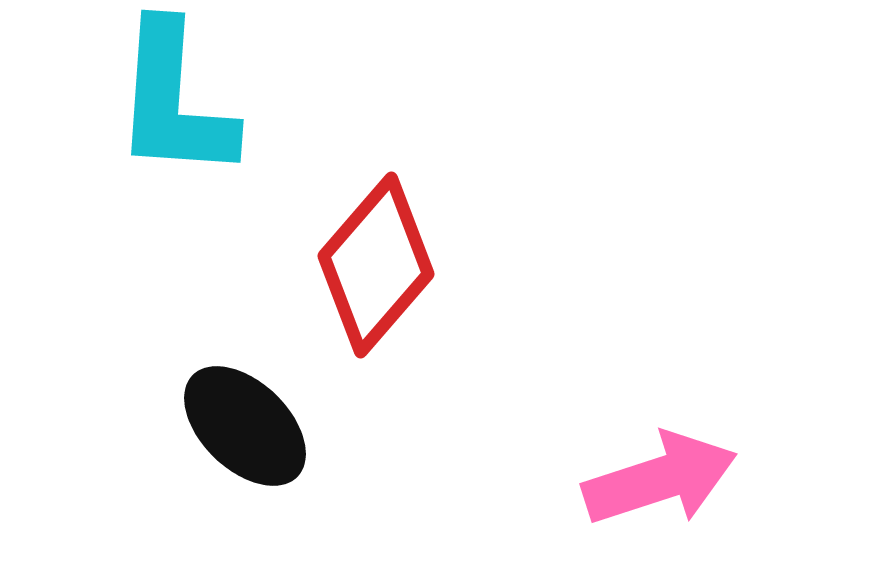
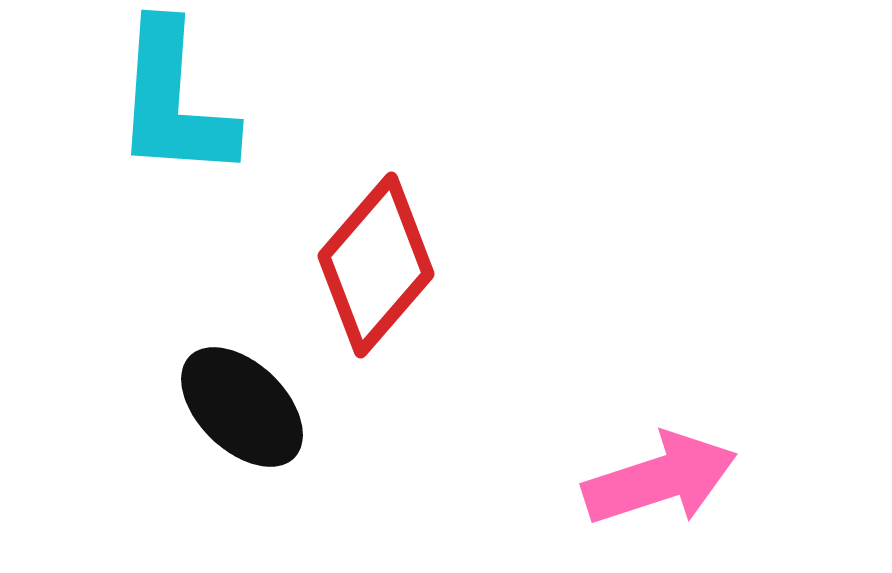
black ellipse: moved 3 px left, 19 px up
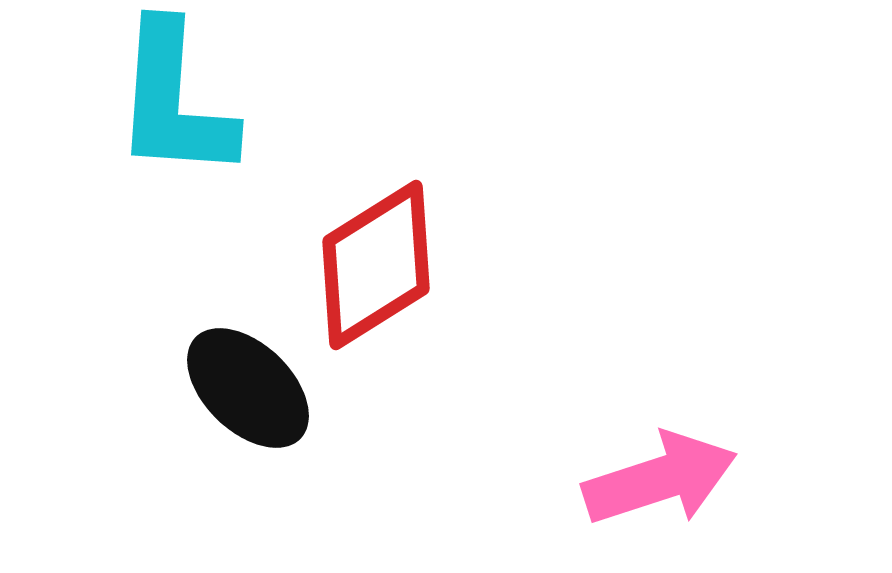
red diamond: rotated 17 degrees clockwise
black ellipse: moved 6 px right, 19 px up
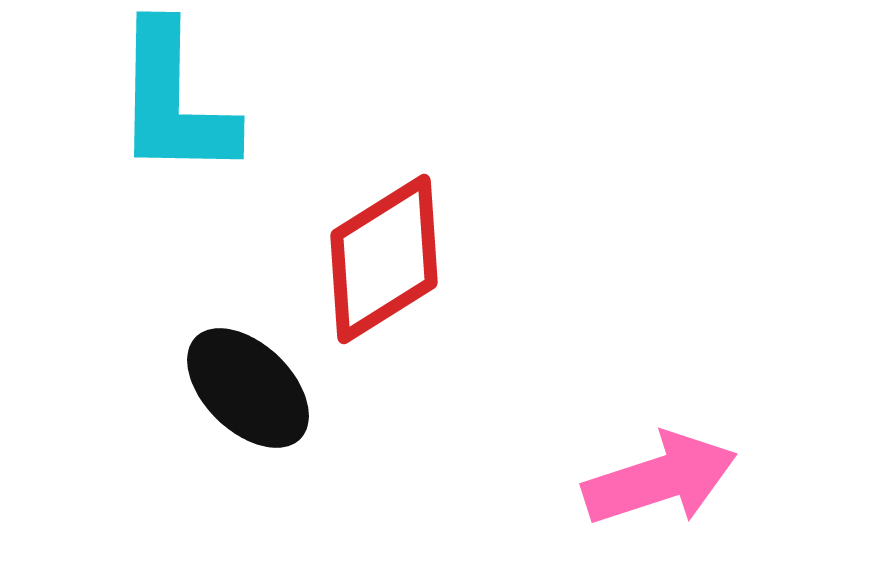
cyan L-shape: rotated 3 degrees counterclockwise
red diamond: moved 8 px right, 6 px up
